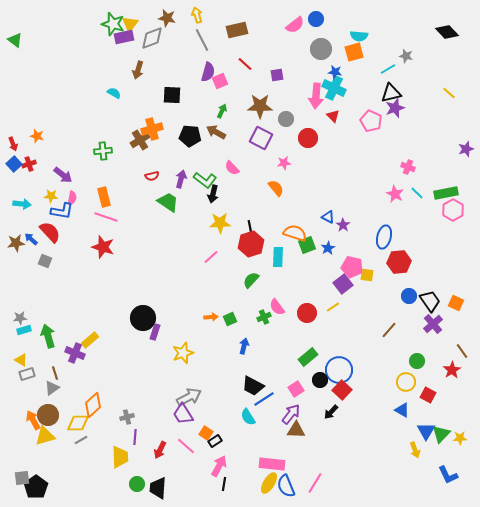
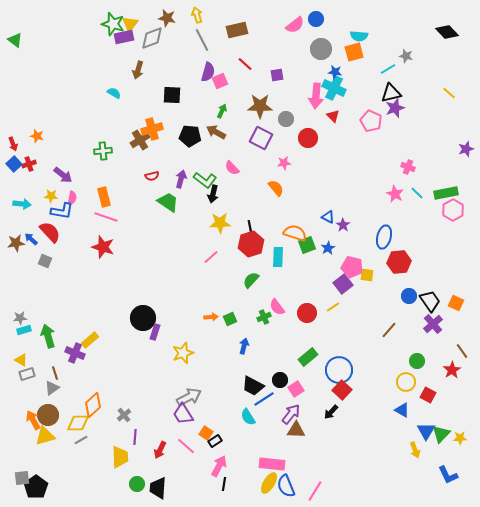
black circle at (320, 380): moved 40 px left
gray cross at (127, 417): moved 3 px left, 2 px up; rotated 24 degrees counterclockwise
pink line at (315, 483): moved 8 px down
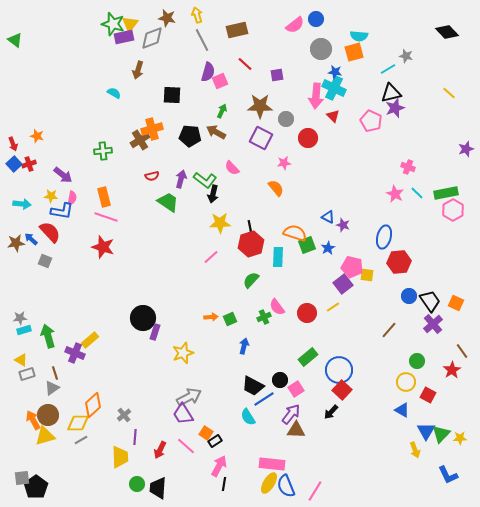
purple star at (343, 225): rotated 16 degrees counterclockwise
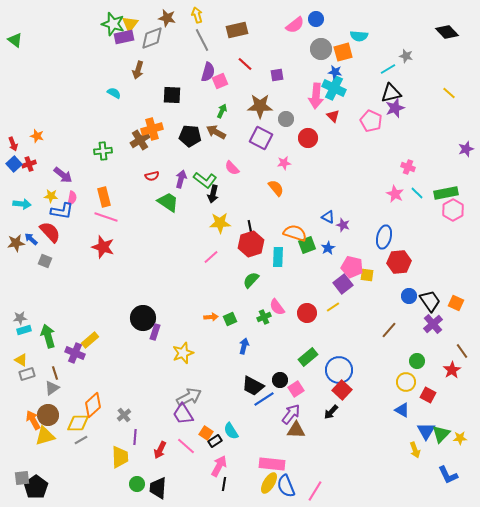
orange square at (354, 52): moved 11 px left
cyan semicircle at (248, 417): moved 17 px left, 14 px down
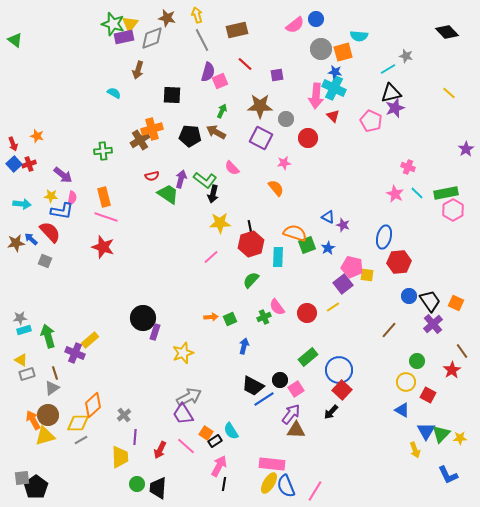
purple star at (466, 149): rotated 14 degrees counterclockwise
green trapezoid at (168, 202): moved 8 px up
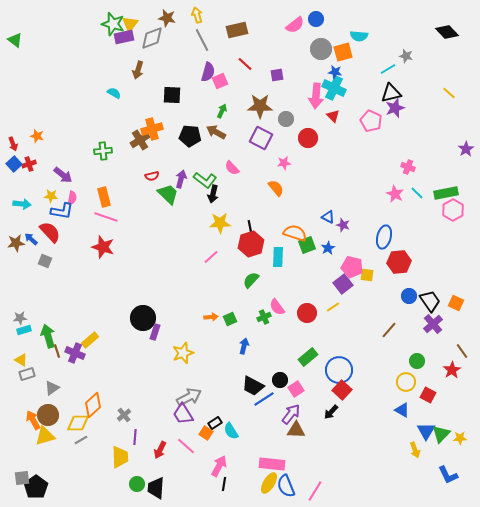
green trapezoid at (168, 194): rotated 10 degrees clockwise
brown line at (55, 373): moved 2 px right, 22 px up
black rectangle at (215, 441): moved 18 px up
black trapezoid at (158, 488): moved 2 px left
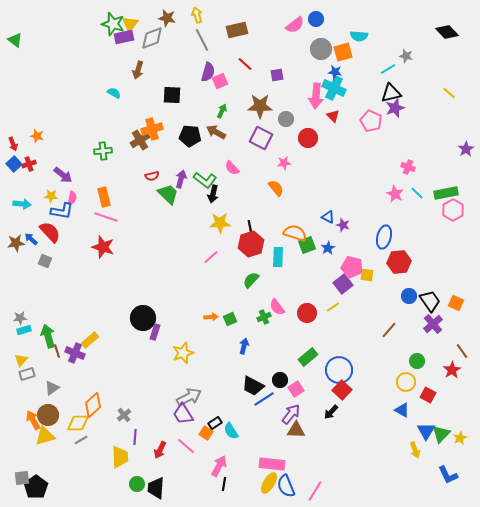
yellow triangle at (21, 360): rotated 40 degrees clockwise
yellow star at (460, 438): rotated 24 degrees counterclockwise
